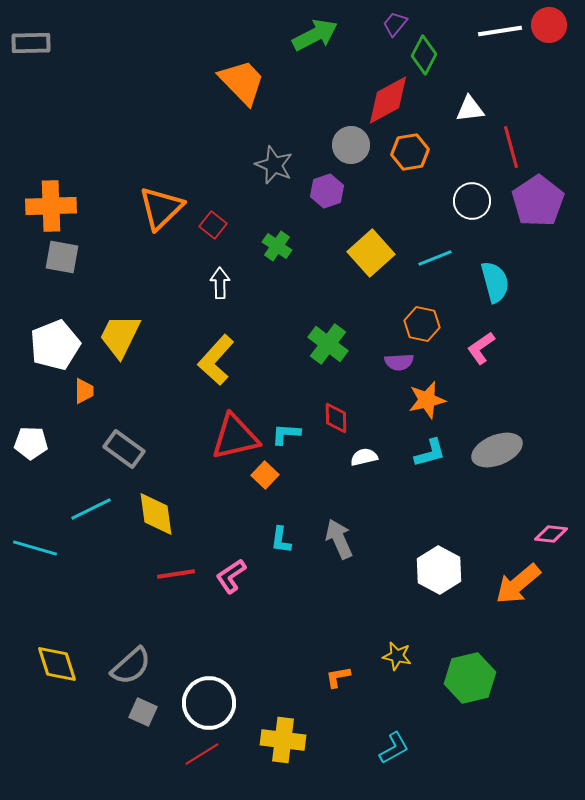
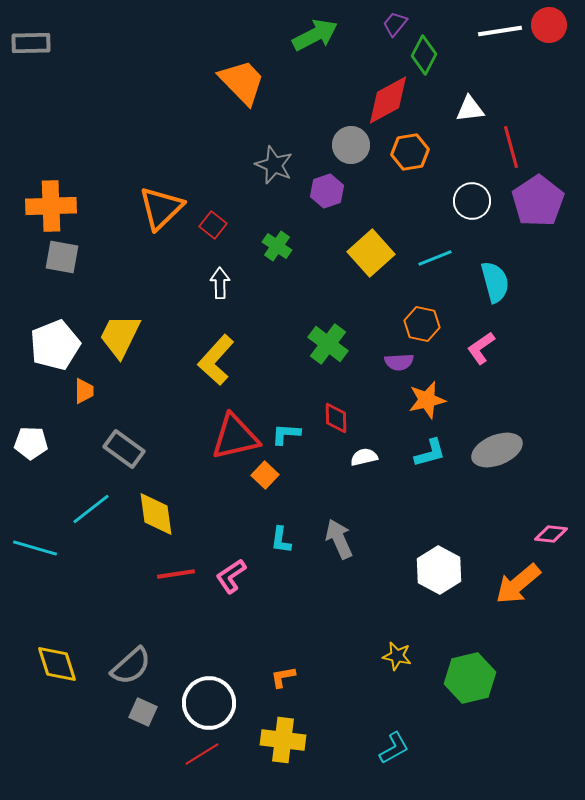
cyan line at (91, 509): rotated 12 degrees counterclockwise
orange L-shape at (338, 677): moved 55 px left
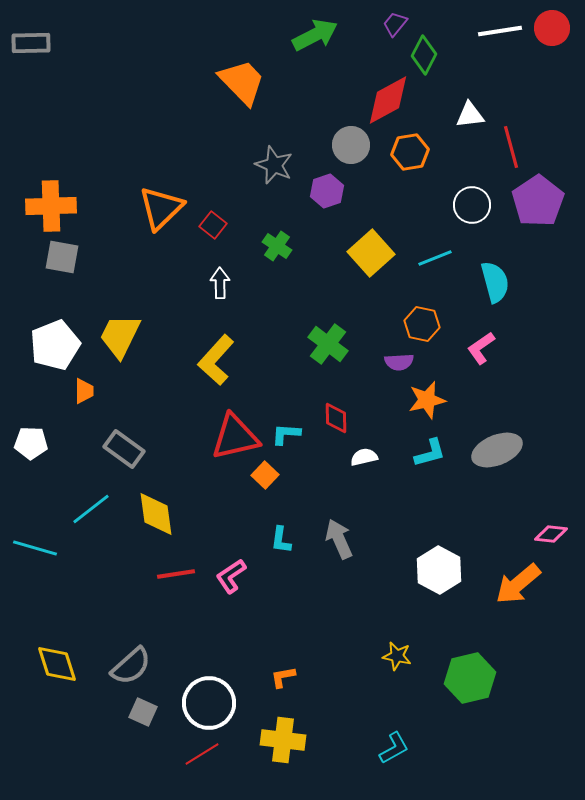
red circle at (549, 25): moved 3 px right, 3 px down
white triangle at (470, 109): moved 6 px down
white circle at (472, 201): moved 4 px down
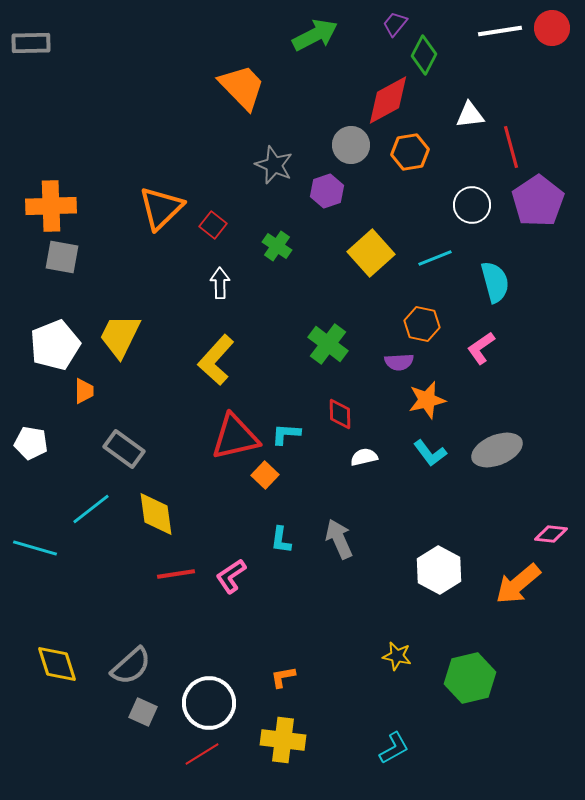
orange trapezoid at (242, 82): moved 5 px down
red diamond at (336, 418): moved 4 px right, 4 px up
white pentagon at (31, 443): rotated 8 degrees clockwise
cyan L-shape at (430, 453): rotated 68 degrees clockwise
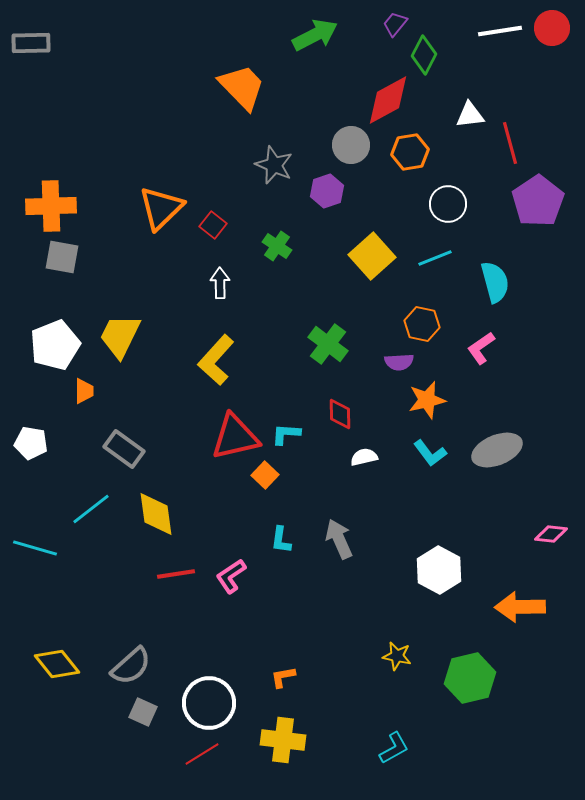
red line at (511, 147): moved 1 px left, 4 px up
white circle at (472, 205): moved 24 px left, 1 px up
yellow square at (371, 253): moved 1 px right, 3 px down
orange arrow at (518, 584): moved 2 px right, 23 px down; rotated 39 degrees clockwise
yellow diamond at (57, 664): rotated 21 degrees counterclockwise
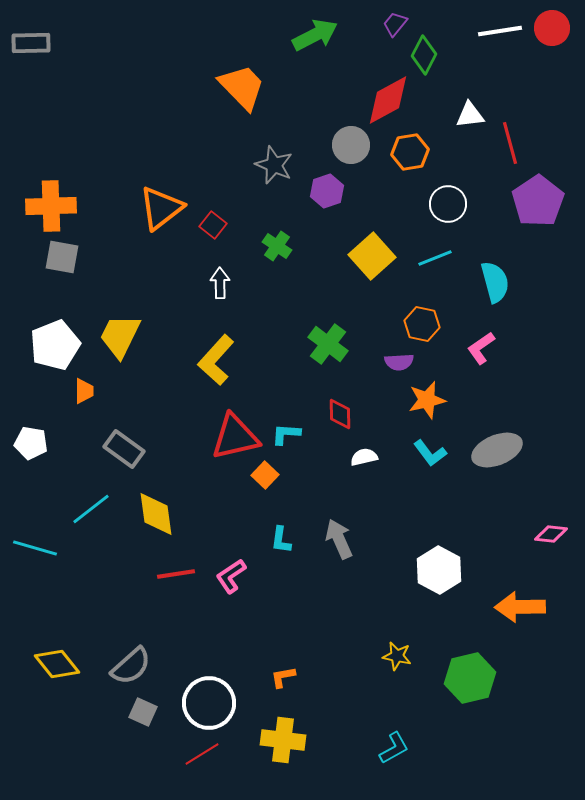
orange triangle at (161, 208): rotated 6 degrees clockwise
